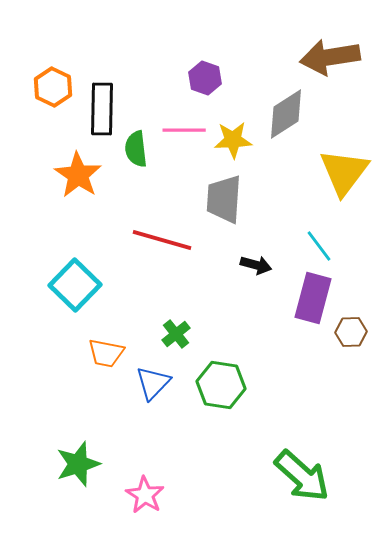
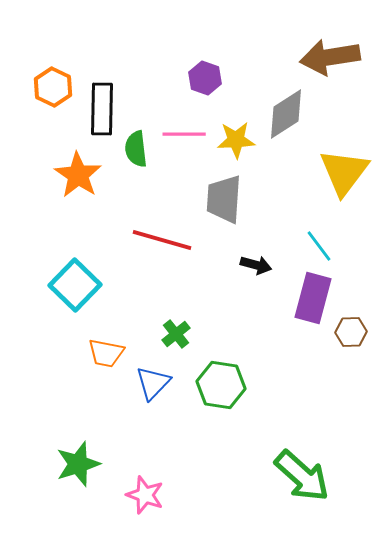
pink line: moved 4 px down
yellow star: moved 3 px right
pink star: rotated 12 degrees counterclockwise
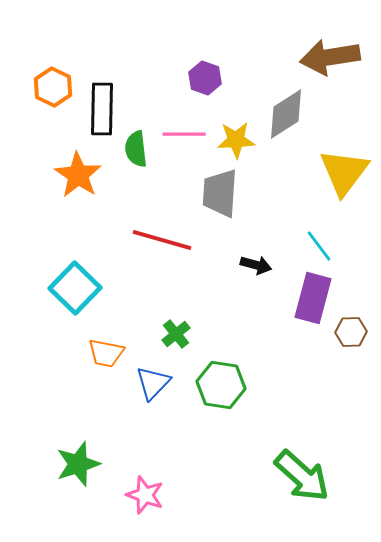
gray trapezoid: moved 4 px left, 6 px up
cyan square: moved 3 px down
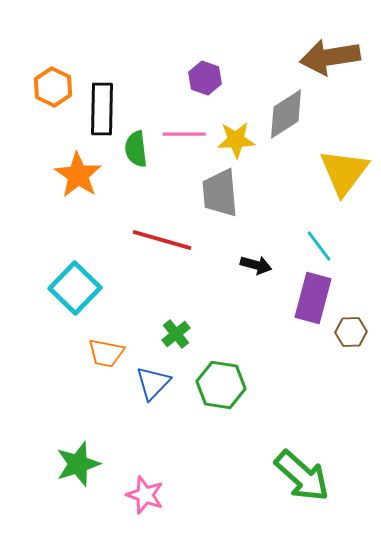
gray trapezoid: rotated 9 degrees counterclockwise
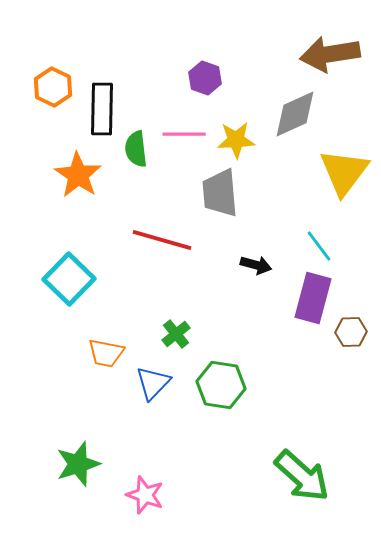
brown arrow: moved 3 px up
gray diamond: moved 9 px right; rotated 8 degrees clockwise
cyan square: moved 6 px left, 9 px up
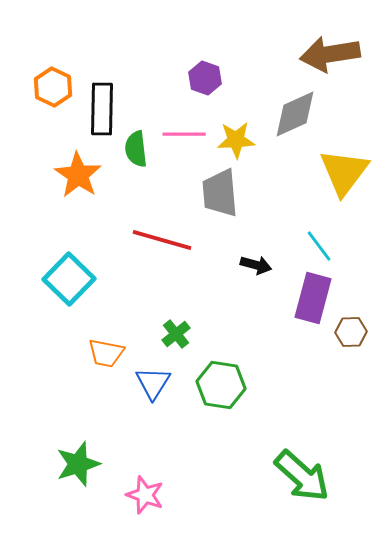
blue triangle: rotated 12 degrees counterclockwise
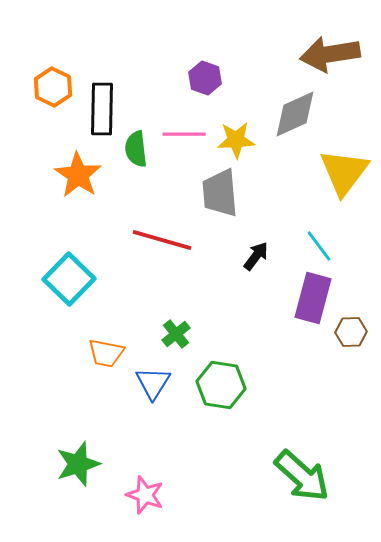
black arrow: moved 9 px up; rotated 68 degrees counterclockwise
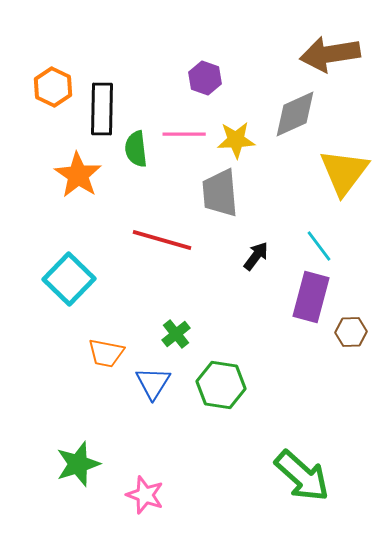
purple rectangle: moved 2 px left, 1 px up
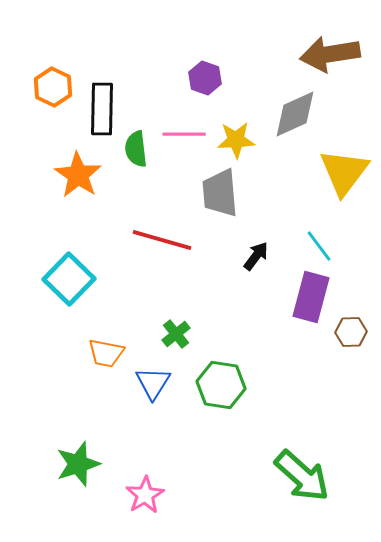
pink star: rotated 21 degrees clockwise
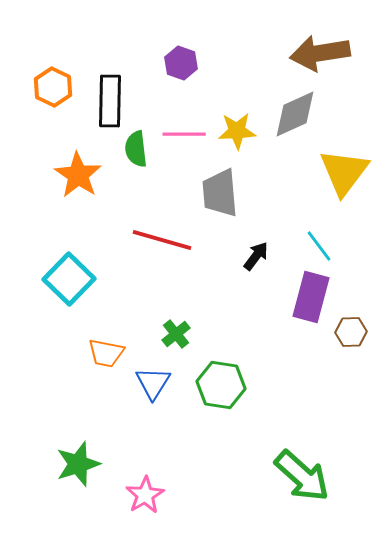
brown arrow: moved 10 px left, 1 px up
purple hexagon: moved 24 px left, 15 px up
black rectangle: moved 8 px right, 8 px up
yellow star: moved 1 px right, 9 px up
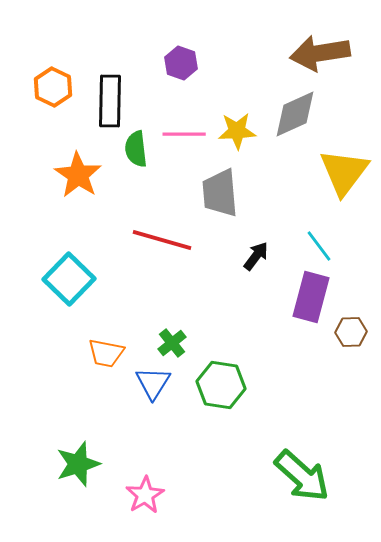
green cross: moved 4 px left, 9 px down
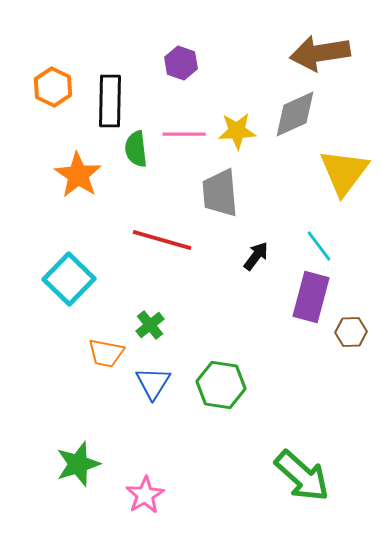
green cross: moved 22 px left, 18 px up
